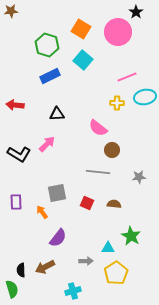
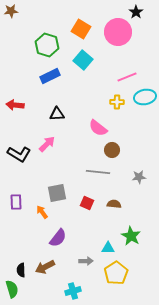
yellow cross: moved 1 px up
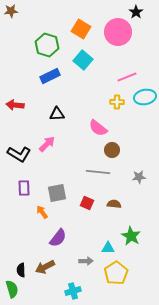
purple rectangle: moved 8 px right, 14 px up
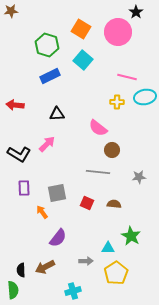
pink line: rotated 36 degrees clockwise
green semicircle: moved 1 px right, 1 px down; rotated 12 degrees clockwise
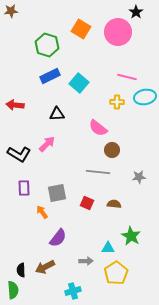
cyan square: moved 4 px left, 23 px down
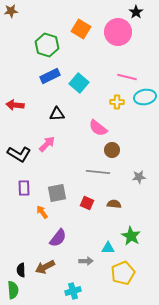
yellow pentagon: moved 7 px right; rotated 10 degrees clockwise
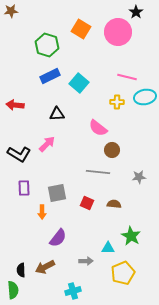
orange arrow: rotated 144 degrees counterclockwise
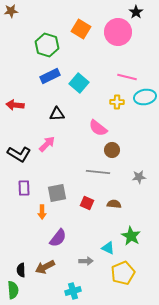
cyan triangle: rotated 24 degrees clockwise
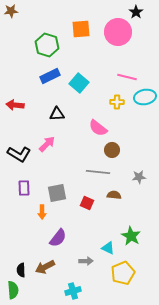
orange square: rotated 36 degrees counterclockwise
brown semicircle: moved 9 px up
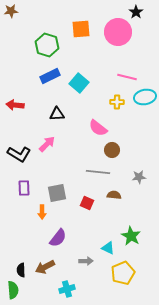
cyan cross: moved 6 px left, 2 px up
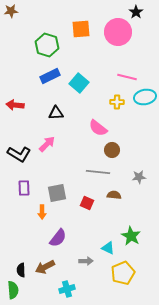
black triangle: moved 1 px left, 1 px up
